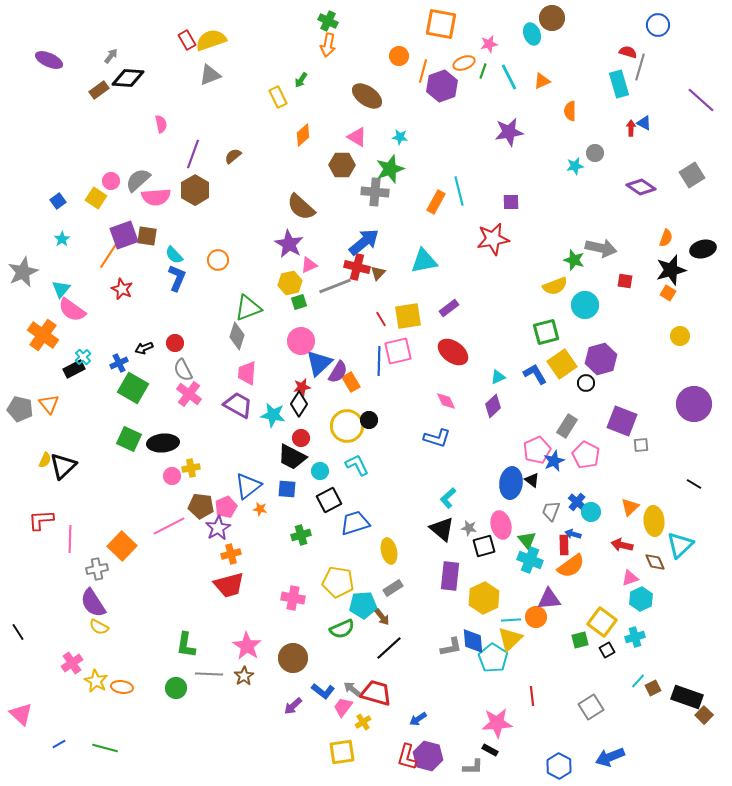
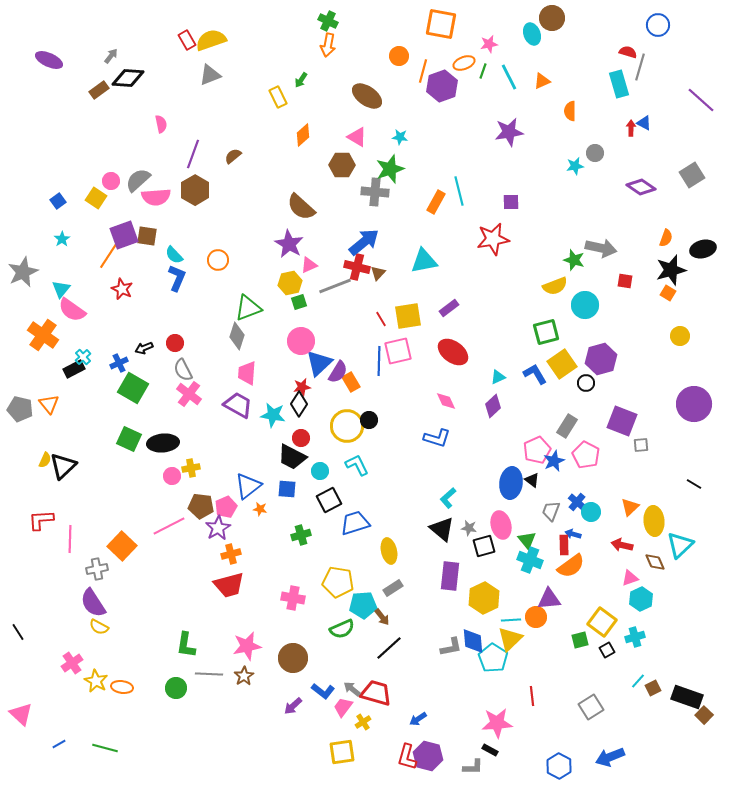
pink star at (247, 646): rotated 28 degrees clockwise
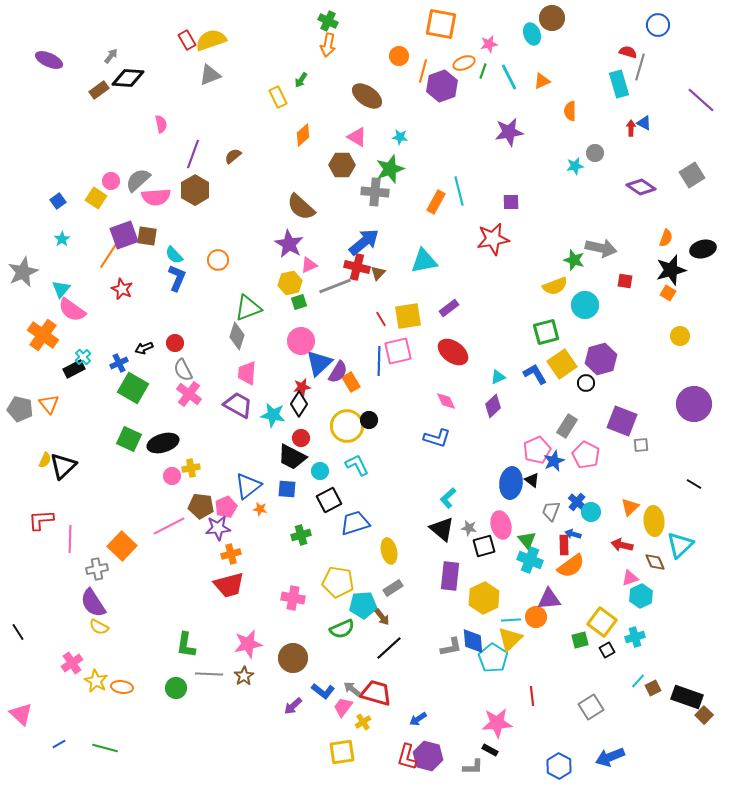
black ellipse at (163, 443): rotated 12 degrees counterclockwise
purple star at (218, 528): rotated 25 degrees clockwise
cyan hexagon at (641, 599): moved 3 px up
pink star at (247, 646): moved 1 px right, 2 px up
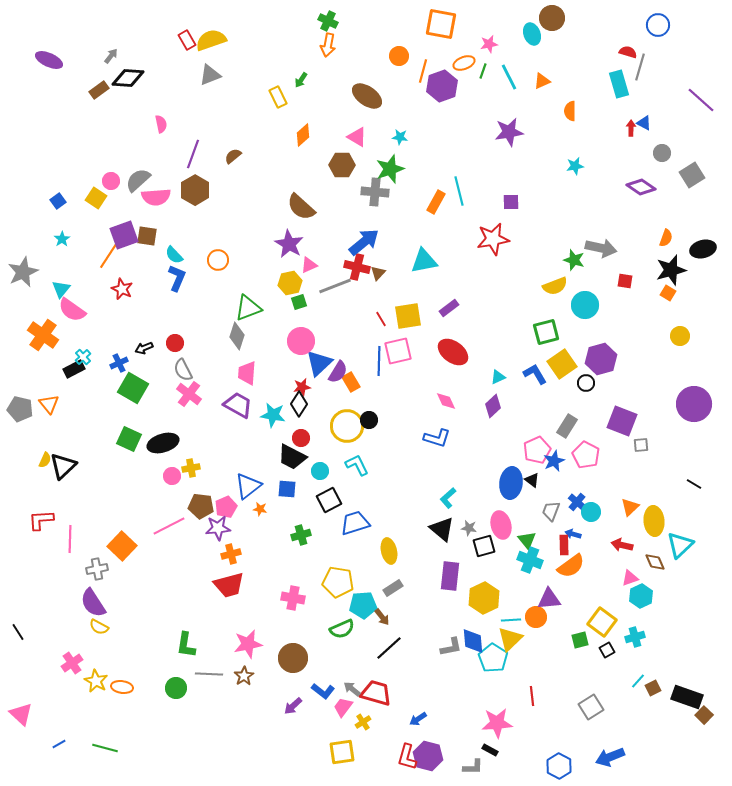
gray circle at (595, 153): moved 67 px right
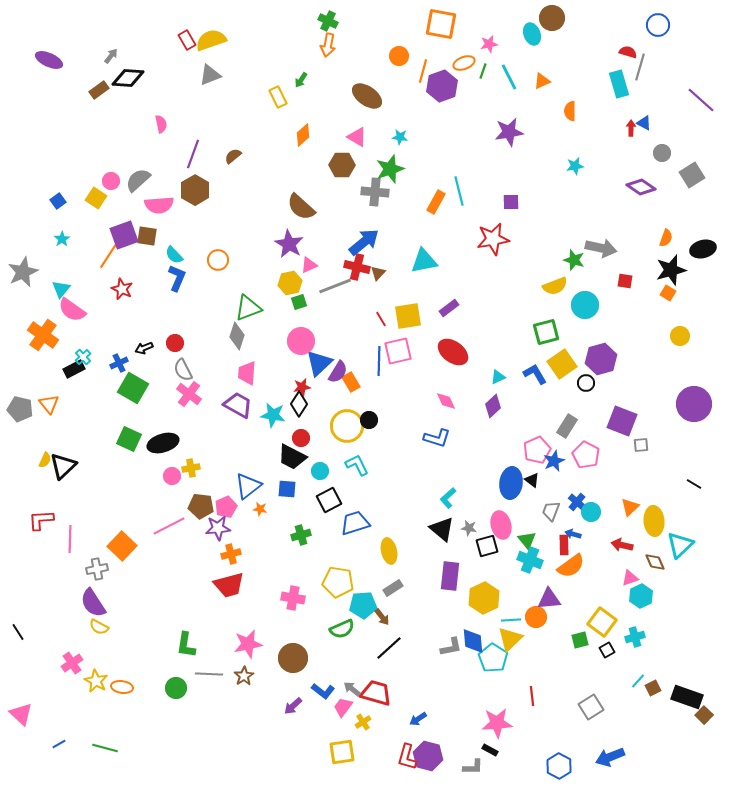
pink semicircle at (156, 197): moved 3 px right, 8 px down
black square at (484, 546): moved 3 px right
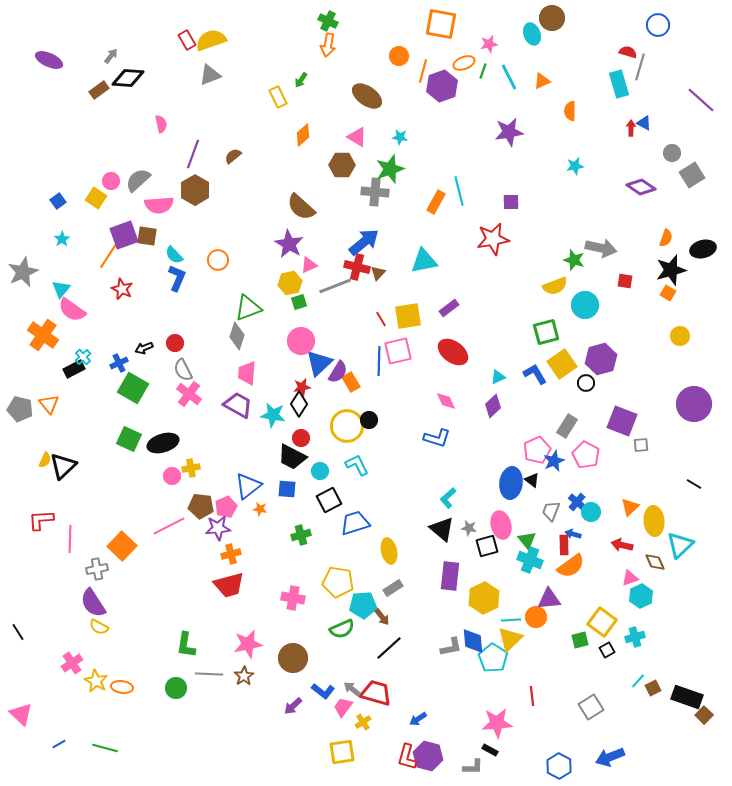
gray circle at (662, 153): moved 10 px right
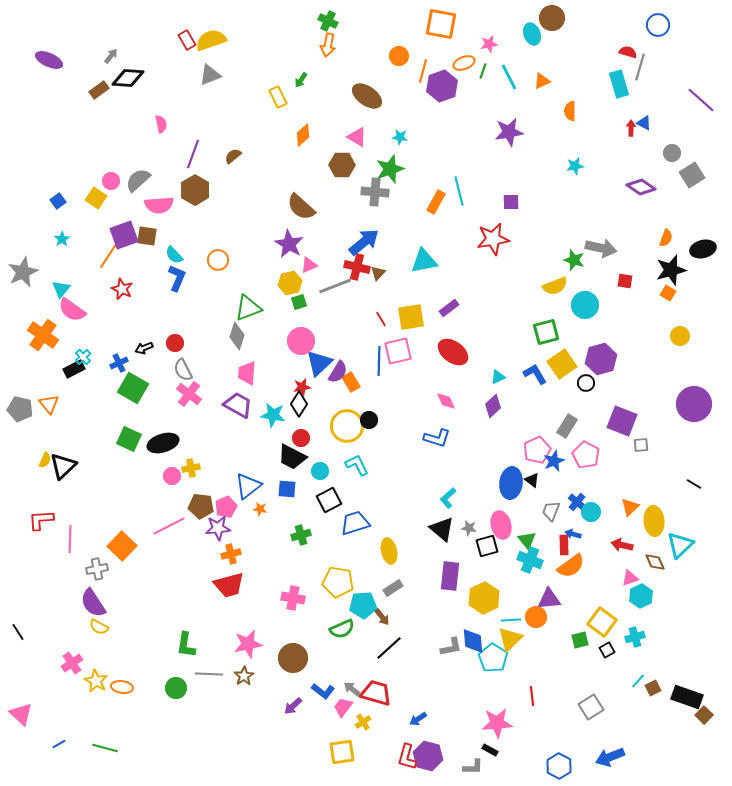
yellow square at (408, 316): moved 3 px right, 1 px down
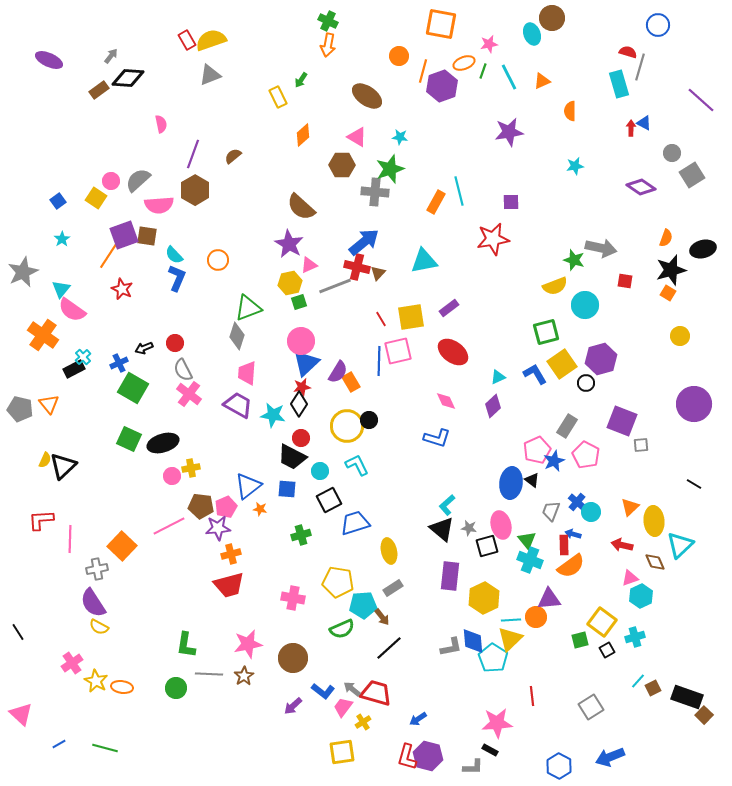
blue triangle at (319, 363): moved 13 px left
cyan L-shape at (448, 498): moved 1 px left, 7 px down
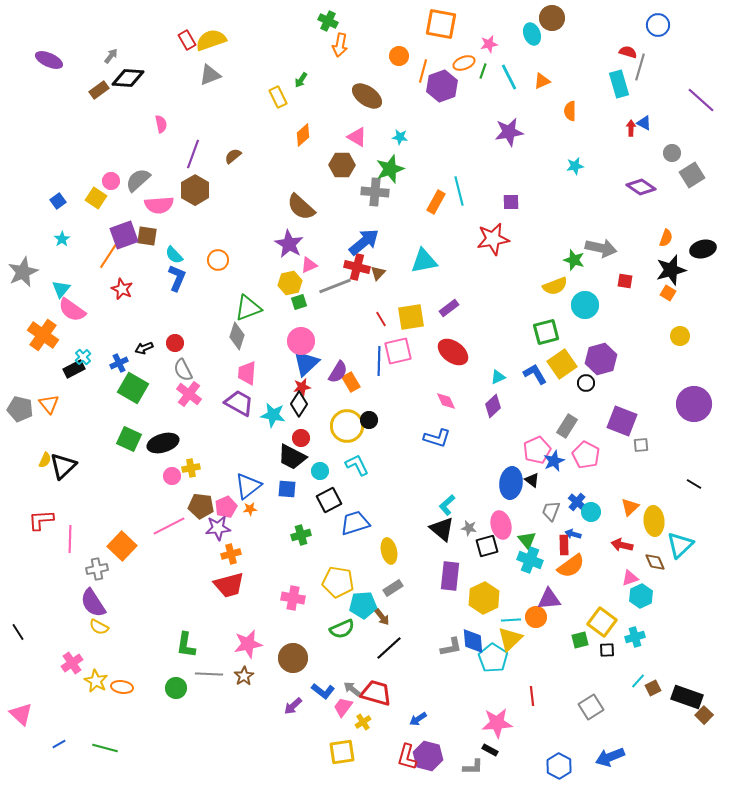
orange arrow at (328, 45): moved 12 px right
purple trapezoid at (238, 405): moved 1 px right, 2 px up
orange star at (260, 509): moved 10 px left; rotated 16 degrees counterclockwise
black square at (607, 650): rotated 28 degrees clockwise
